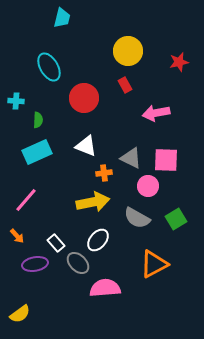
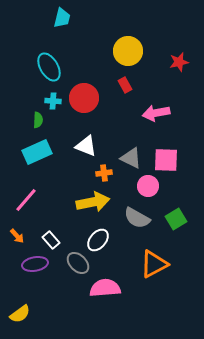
cyan cross: moved 37 px right
white rectangle: moved 5 px left, 3 px up
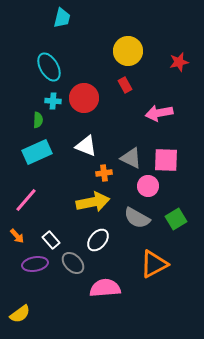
pink arrow: moved 3 px right
gray ellipse: moved 5 px left
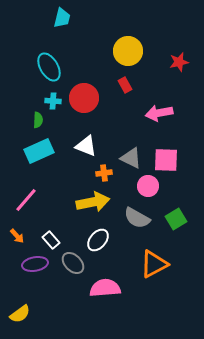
cyan rectangle: moved 2 px right, 1 px up
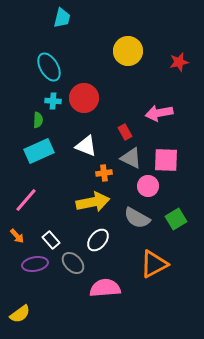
red rectangle: moved 47 px down
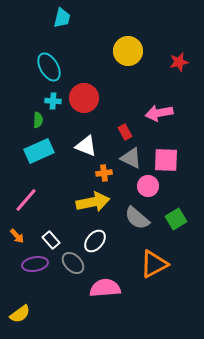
gray semicircle: rotated 12 degrees clockwise
white ellipse: moved 3 px left, 1 px down
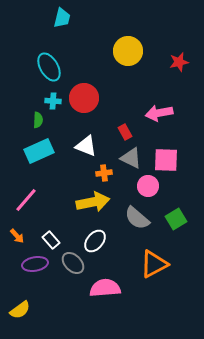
yellow semicircle: moved 4 px up
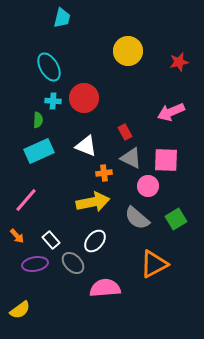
pink arrow: moved 12 px right, 1 px up; rotated 12 degrees counterclockwise
